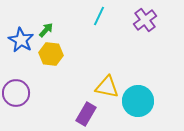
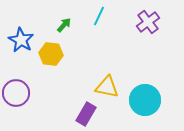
purple cross: moved 3 px right, 2 px down
green arrow: moved 18 px right, 5 px up
cyan circle: moved 7 px right, 1 px up
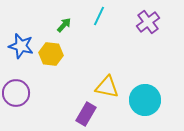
blue star: moved 6 px down; rotated 15 degrees counterclockwise
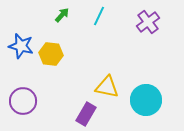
green arrow: moved 2 px left, 10 px up
purple circle: moved 7 px right, 8 px down
cyan circle: moved 1 px right
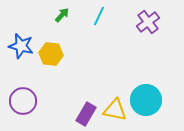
yellow triangle: moved 8 px right, 23 px down
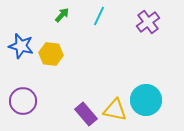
purple rectangle: rotated 70 degrees counterclockwise
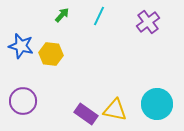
cyan circle: moved 11 px right, 4 px down
purple rectangle: rotated 15 degrees counterclockwise
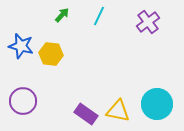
yellow triangle: moved 3 px right, 1 px down
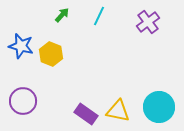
yellow hexagon: rotated 15 degrees clockwise
cyan circle: moved 2 px right, 3 px down
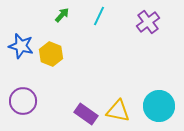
cyan circle: moved 1 px up
